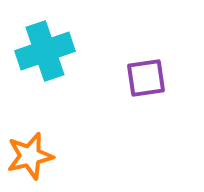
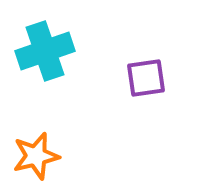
orange star: moved 6 px right
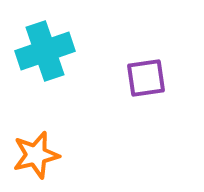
orange star: moved 1 px up
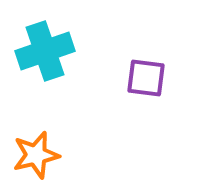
purple square: rotated 15 degrees clockwise
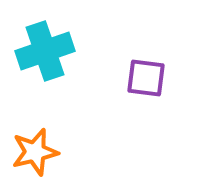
orange star: moved 1 px left, 3 px up
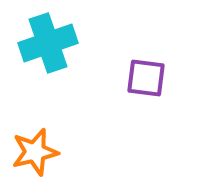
cyan cross: moved 3 px right, 8 px up
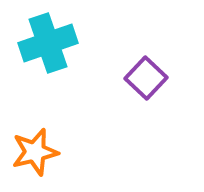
purple square: rotated 36 degrees clockwise
